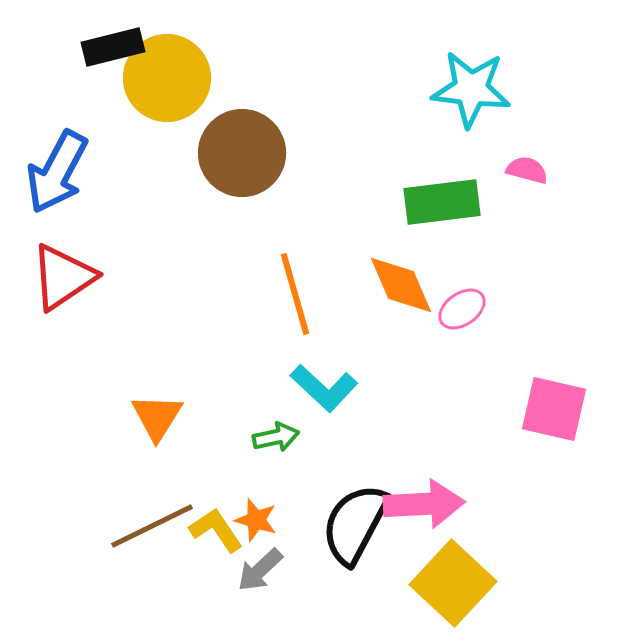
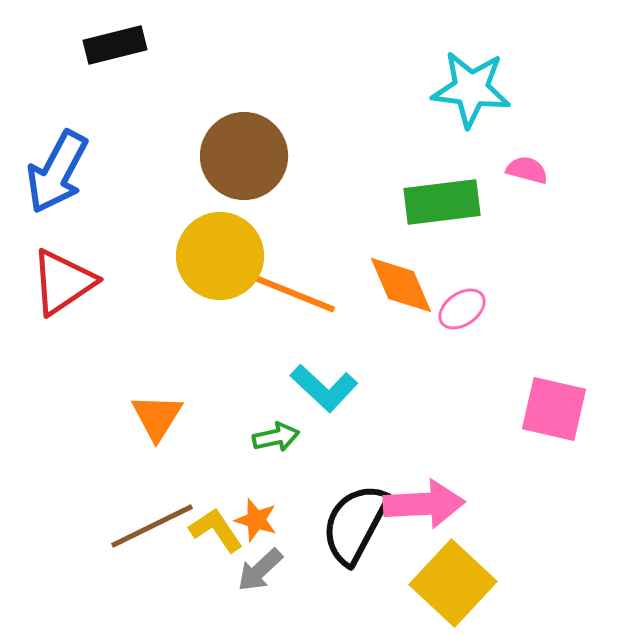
black rectangle: moved 2 px right, 2 px up
yellow circle: moved 53 px right, 178 px down
brown circle: moved 2 px right, 3 px down
red triangle: moved 5 px down
orange line: rotated 52 degrees counterclockwise
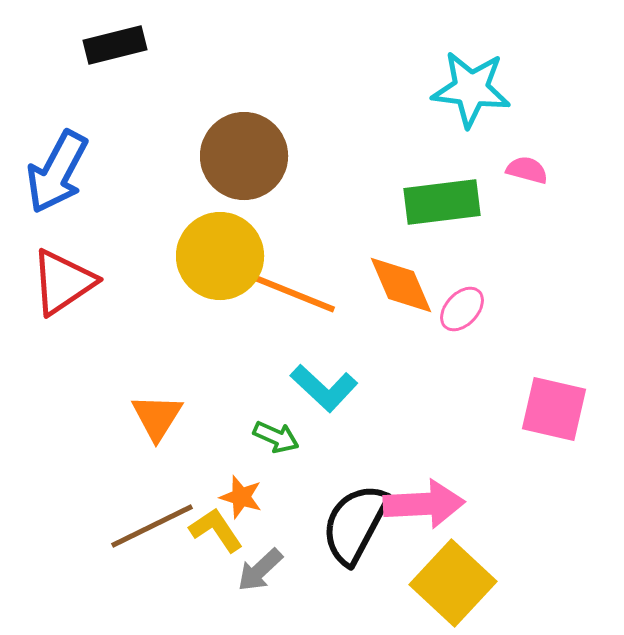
pink ellipse: rotated 12 degrees counterclockwise
green arrow: rotated 36 degrees clockwise
orange star: moved 15 px left, 23 px up
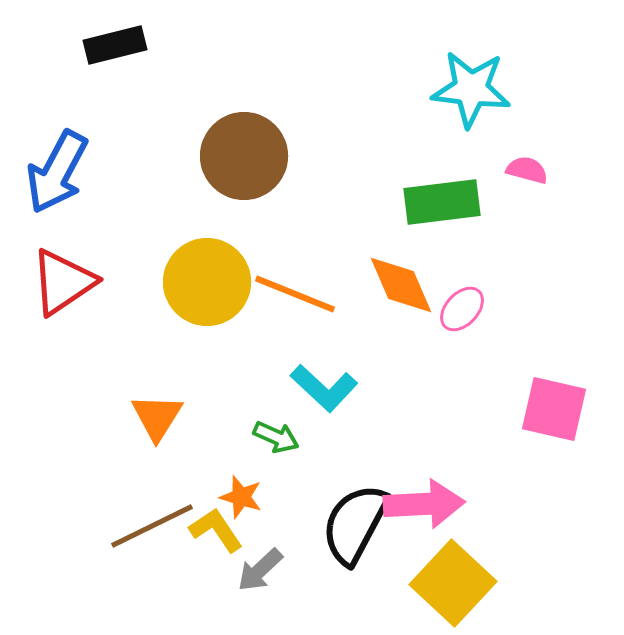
yellow circle: moved 13 px left, 26 px down
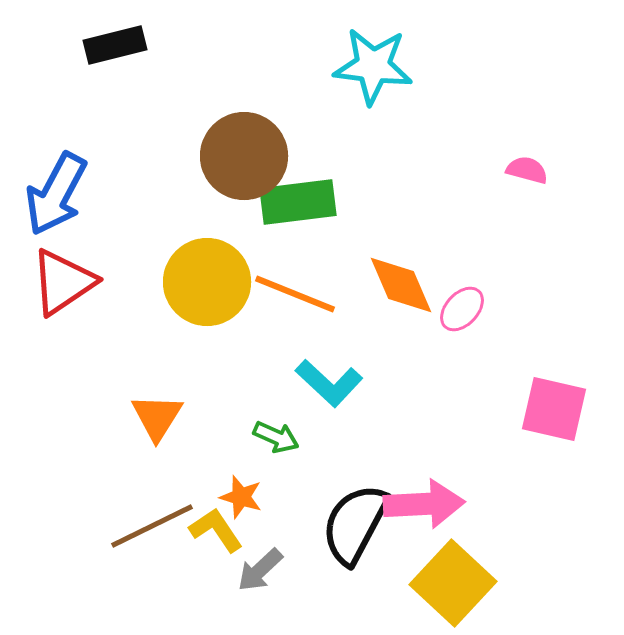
cyan star: moved 98 px left, 23 px up
blue arrow: moved 1 px left, 22 px down
green rectangle: moved 144 px left
cyan L-shape: moved 5 px right, 5 px up
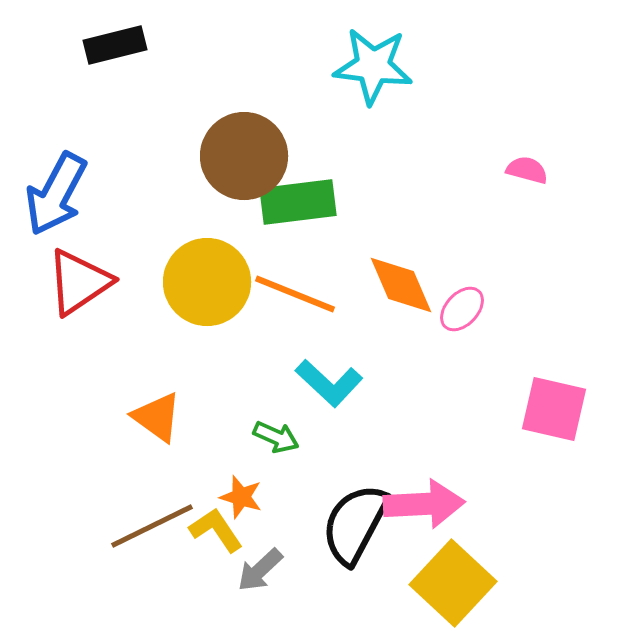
red triangle: moved 16 px right
orange triangle: rotated 26 degrees counterclockwise
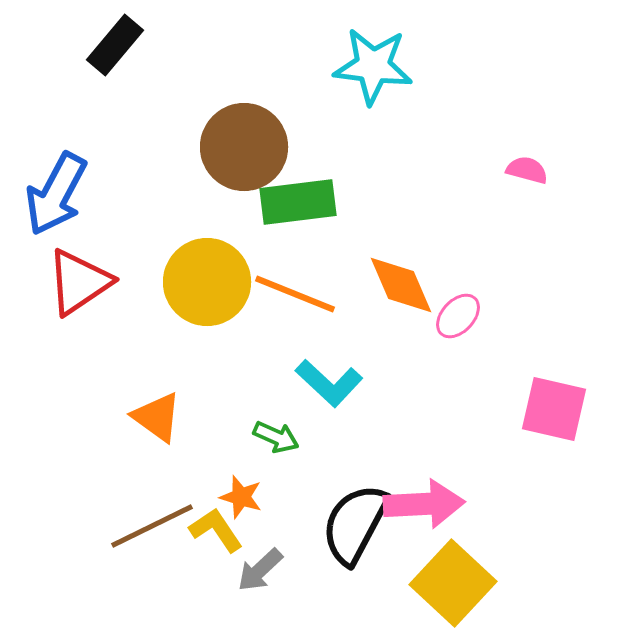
black rectangle: rotated 36 degrees counterclockwise
brown circle: moved 9 px up
pink ellipse: moved 4 px left, 7 px down
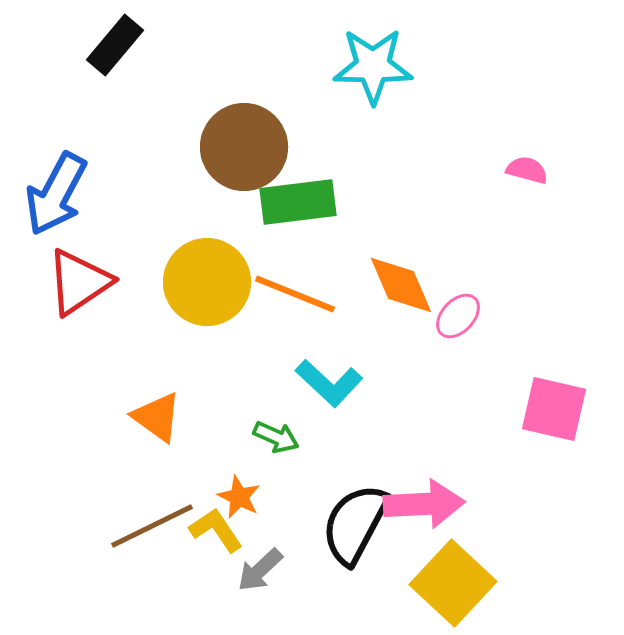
cyan star: rotated 6 degrees counterclockwise
orange star: moved 2 px left; rotated 9 degrees clockwise
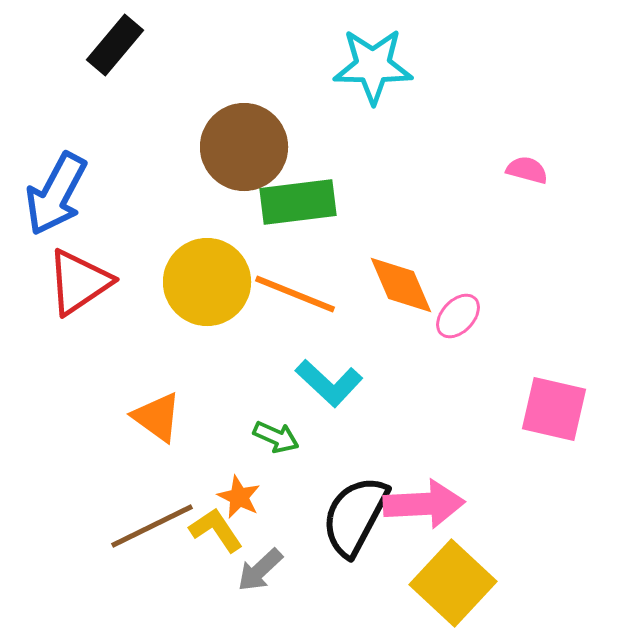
black semicircle: moved 8 px up
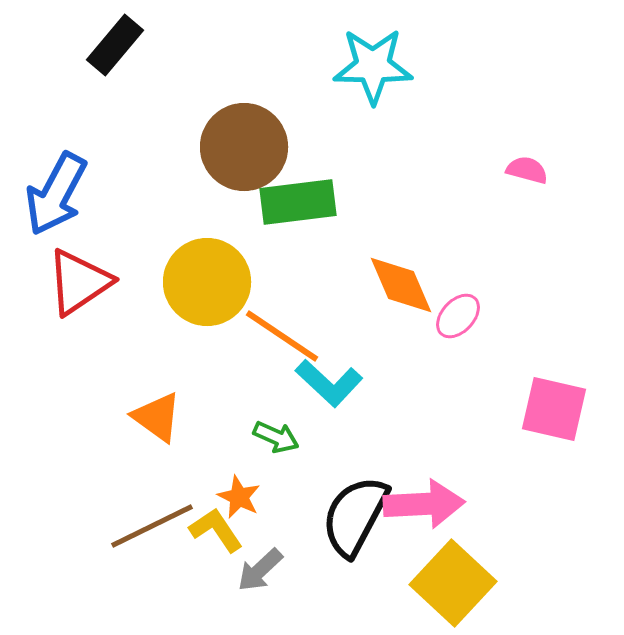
orange line: moved 13 px left, 42 px down; rotated 12 degrees clockwise
